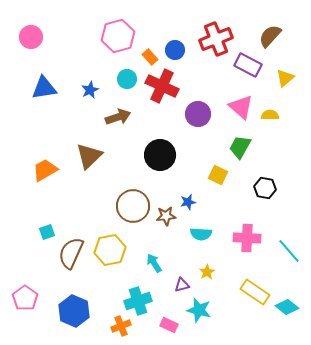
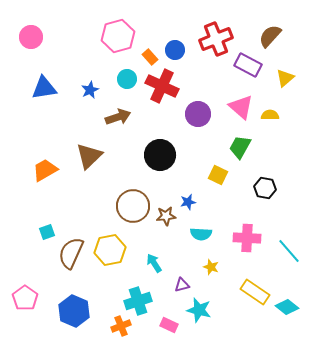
yellow star at (207, 272): moved 4 px right, 5 px up; rotated 21 degrees counterclockwise
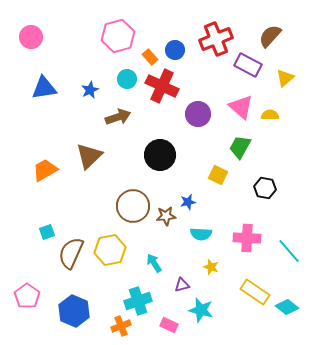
pink pentagon at (25, 298): moved 2 px right, 2 px up
cyan star at (199, 310): moved 2 px right
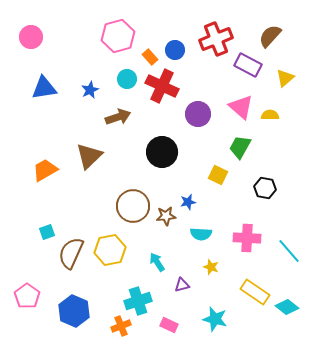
black circle at (160, 155): moved 2 px right, 3 px up
cyan arrow at (154, 263): moved 3 px right, 1 px up
cyan star at (201, 310): moved 14 px right, 9 px down
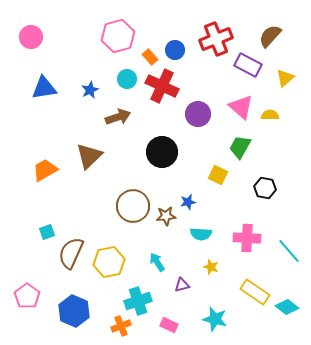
yellow hexagon at (110, 250): moved 1 px left, 12 px down
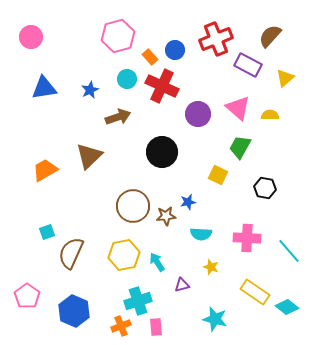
pink triangle at (241, 107): moved 3 px left, 1 px down
yellow hexagon at (109, 262): moved 15 px right, 7 px up
pink rectangle at (169, 325): moved 13 px left, 2 px down; rotated 60 degrees clockwise
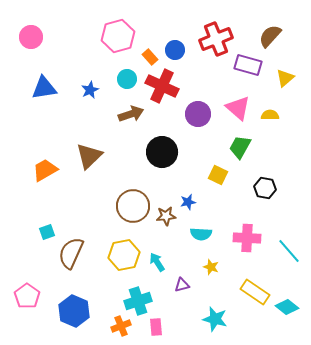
purple rectangle at (248, 65): rotated 12 degrees counterclockwise
brown arrow at (118, 117): moved 13 px right, 3 px up
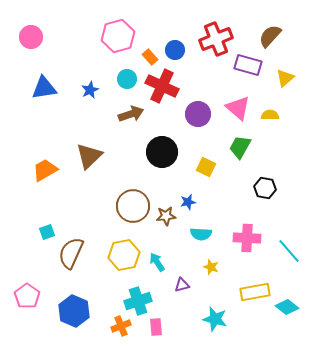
yellow square at (218, 175): moved 12 px left, 8 px up
yellow rectangle at (255, 292): rotated 44 degrees counterclockwise
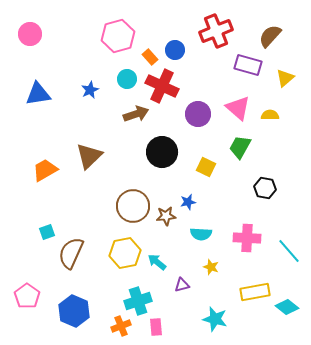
pink circle at (31, 37): moved 1 px left, 3 px up
red cross at (216, 39): moved 8 px up
blue triangle at (44, 88): moved 6 px left, 6 px down
brown arrow at (131, 114): moved 5 px right
yellow hexagon at (124, 255): moved 1 px right, 2 px up
cyan arrow at (157, 262): rotated 18 degrees counterclockwise
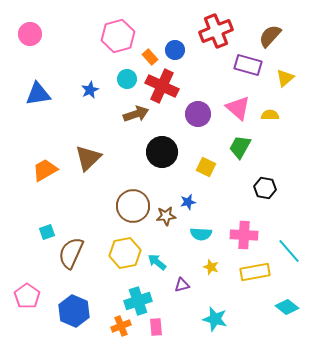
brown triangle at (89, 156): moved 1 px left, 2 px down
pink cross at (247, 238): moved 3 px left, 3 px up
yellow rectangle at (255, 292): moved 20 px up
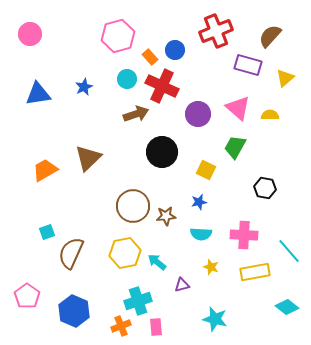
blue star at (90, 90): moved 6 px left, 3 px up
green trapezoid at (240, 147): moved 5 px left
yellow square at (206, 167): moved 3 px down
blue star at (188, 202): moved 11 px right
